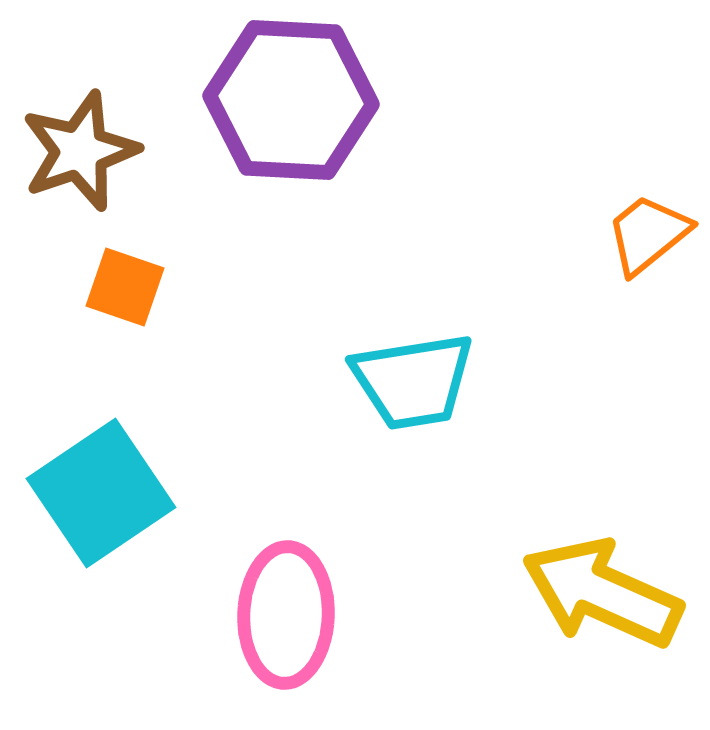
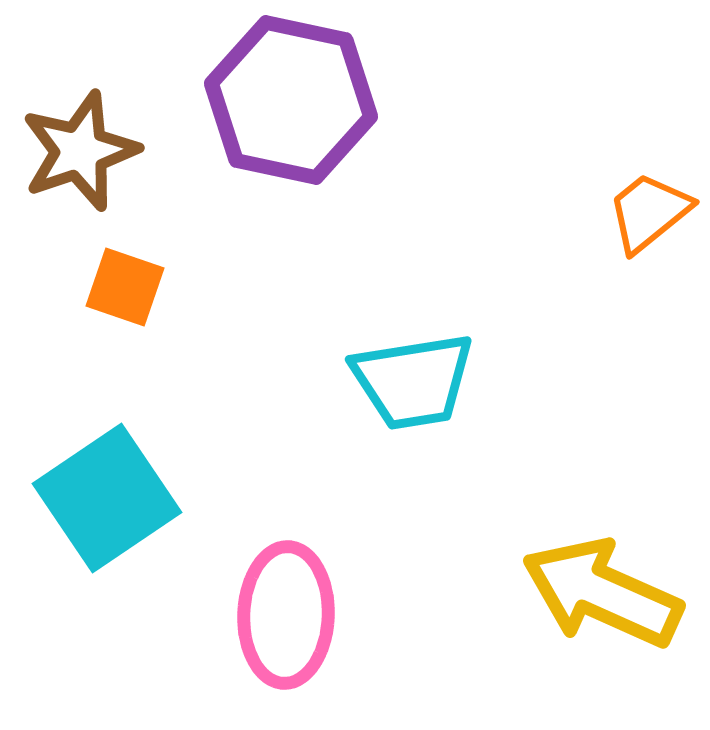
purple hexagon: rotated 9 degrees clockwise
orange trapezoid: moved 1 px right, 22 px up
cyan square: moved 6 px right, 5 px down
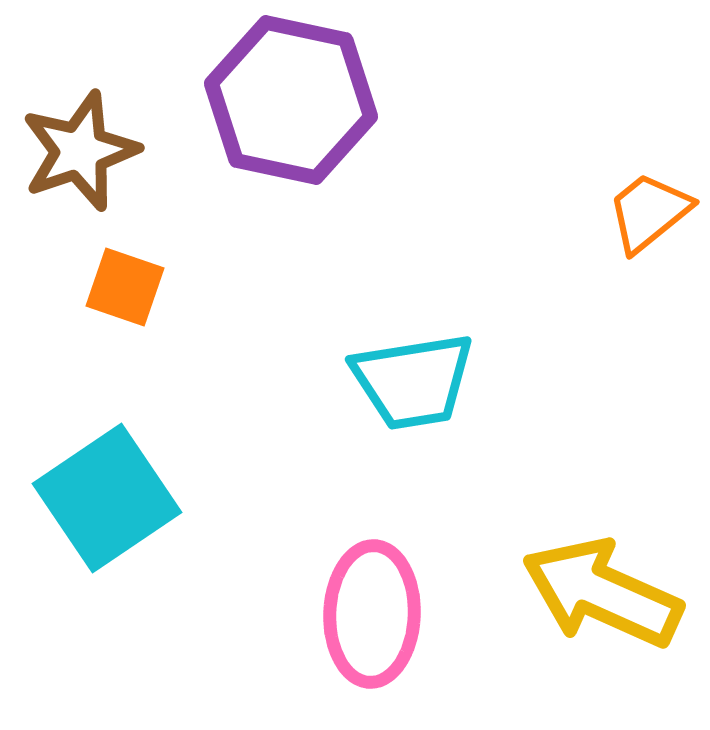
pink ellipse: moved 86 px right, 1 px up
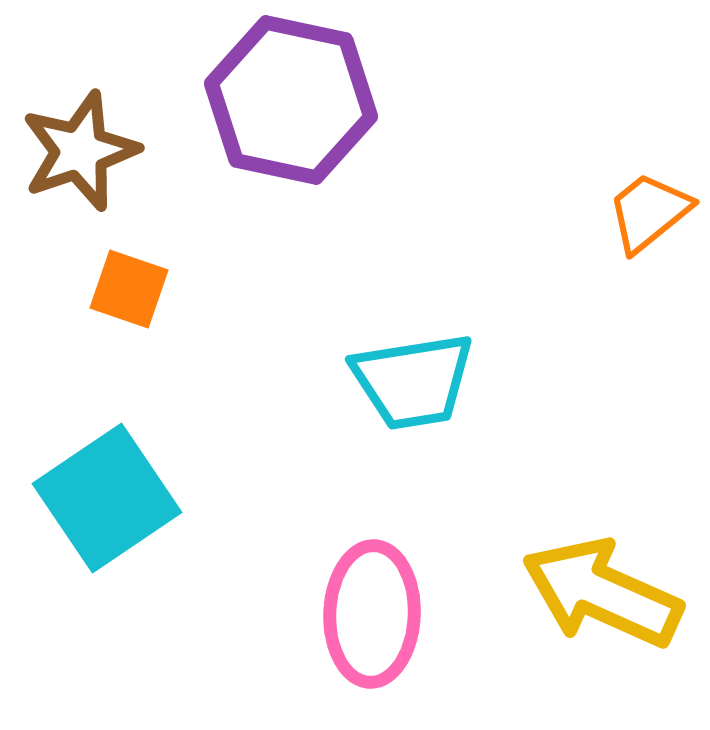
orange square: moved 4 px right, 2 px down
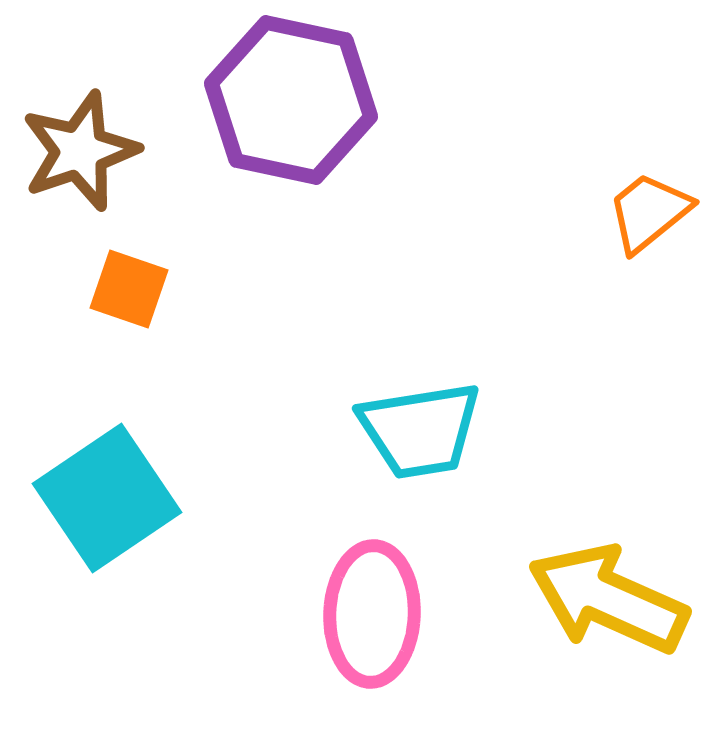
cyan trapezoid: moved 7 px right, 49 px down
yellow arrow: moved 6 px right, 6 px down
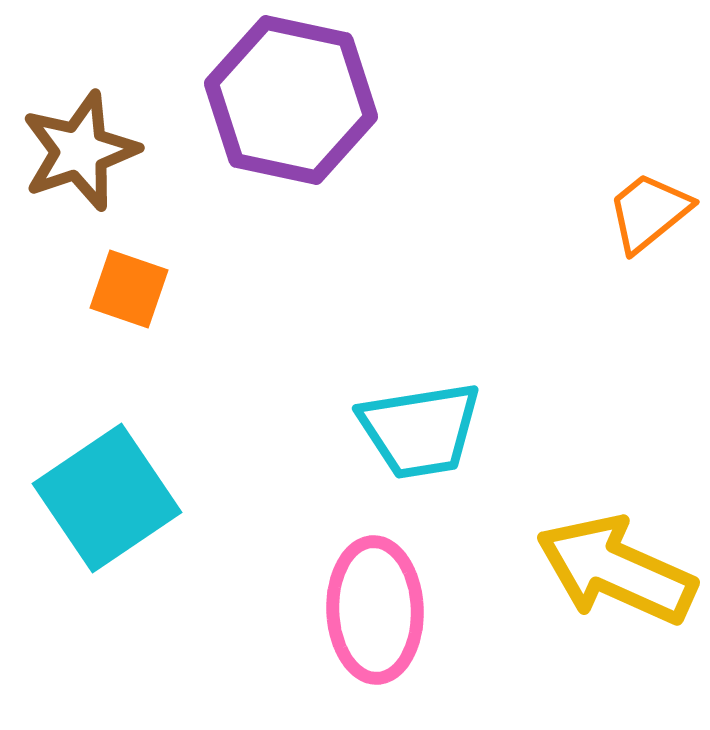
yellow arrow: moved 8 px right, 29 px up
pink ellipse: moved 3 px right, 4 px up; rotated 4 degrees counterclockwise
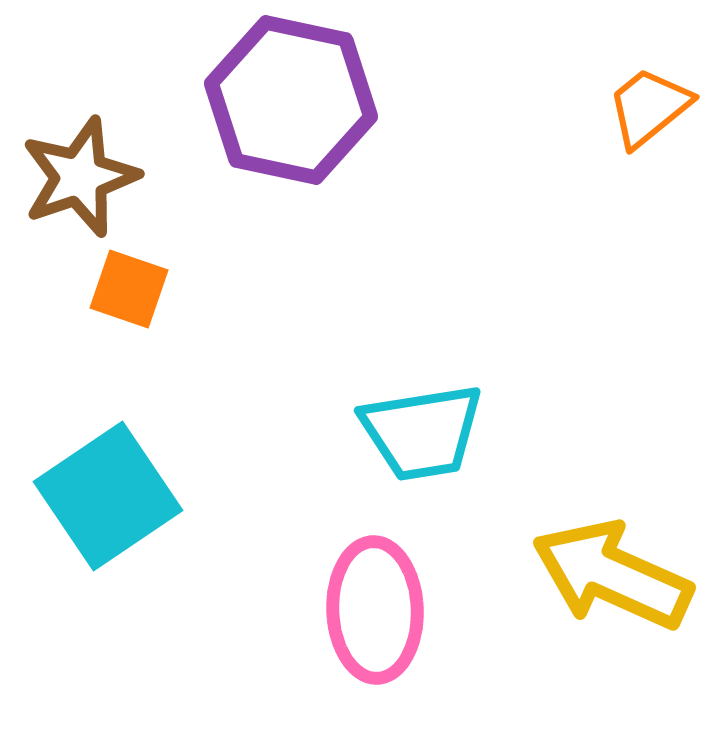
brown star: moved 26 px down
orange trapezoid: moved 105 px up
cyan trapezoid: moved 2 px right, 2 px down
cyan square: moved 1 px right, 2 px up
yellow arrow: moved 4 px left, 5 px down
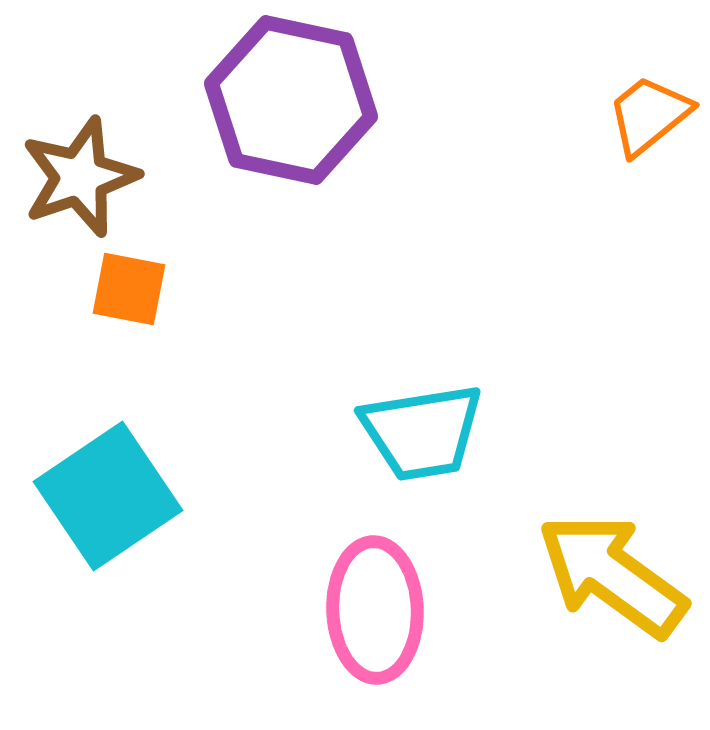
orange trapezoid: moved 8 px down
orange square: rotated 8 degrees counterclockwise
yellow arrow: rotated 12 degrees clockwise
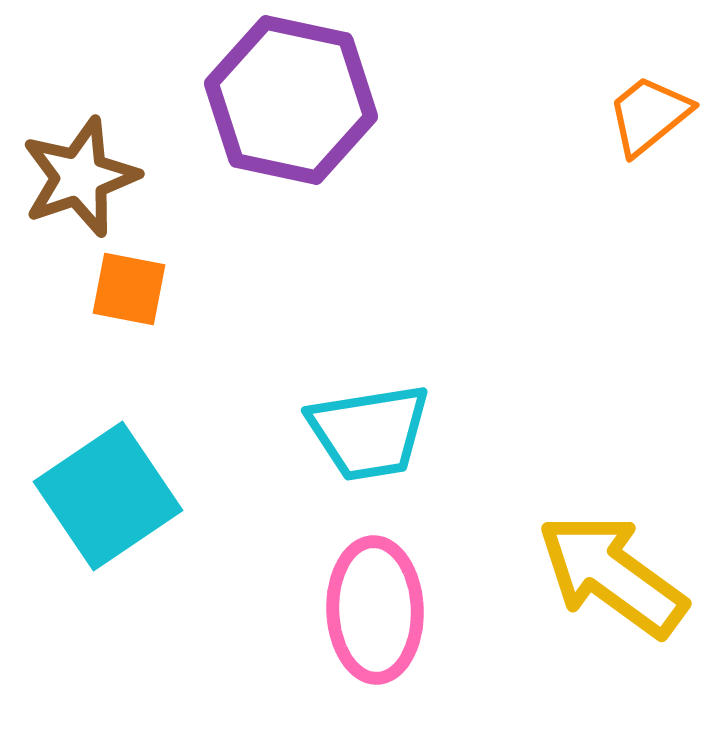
cyan trapezoid: moved 53 px left
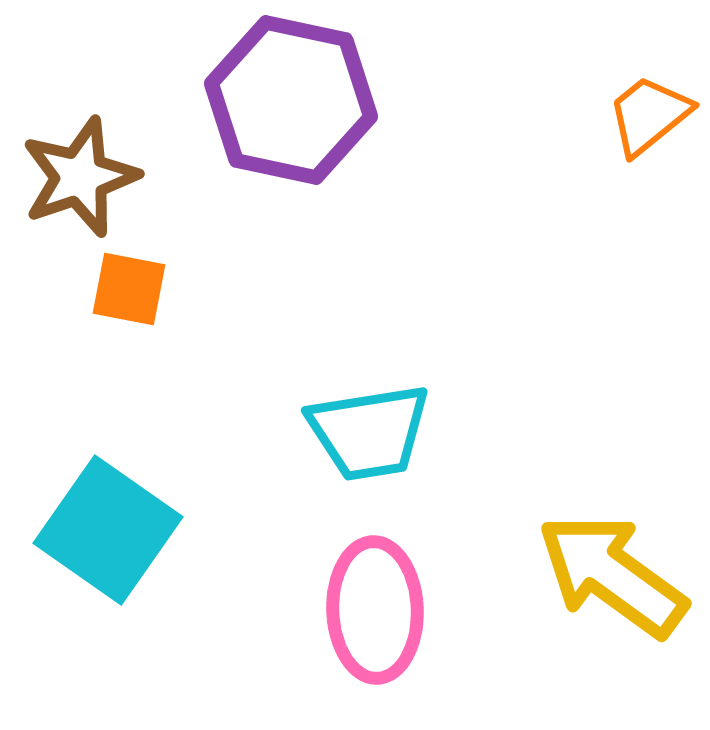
cyan square: moved 34 px down; rotated 21 degrees counterclockwise
